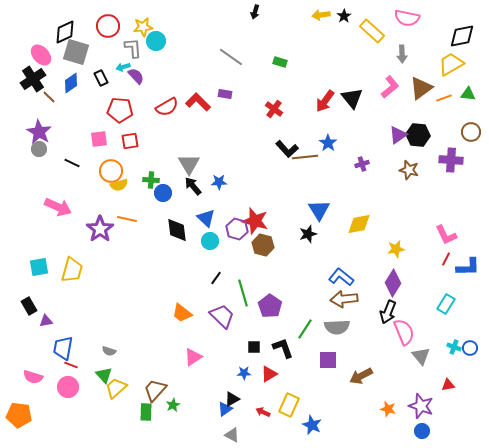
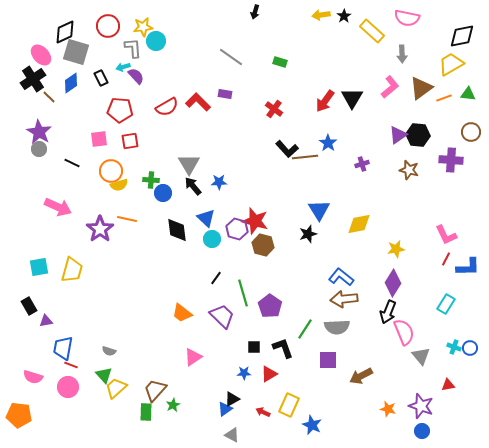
black triangle at (352, 98): rotated 10 degrees clockwise
cyan circle at (210, 241): moved 2 px right, 2 px up
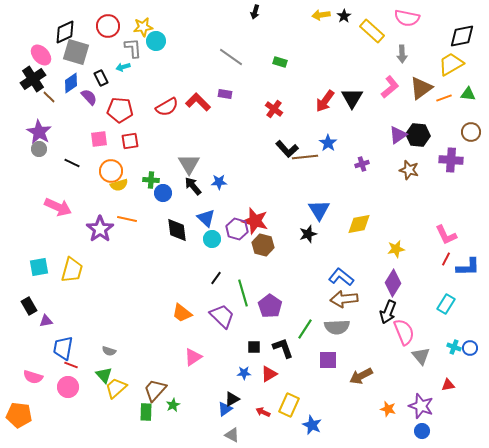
purple semicircle at (136, 76): moved 47 px left, 21 px down
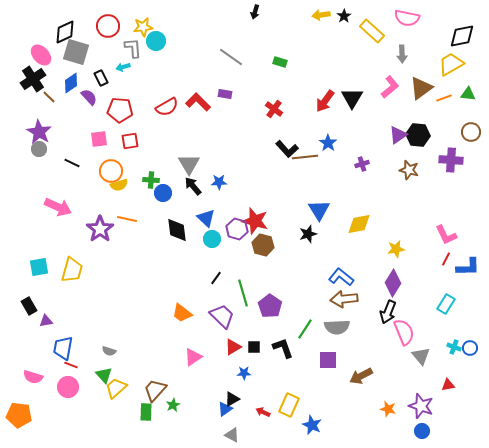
red triangle at (269, 374): moved 36 px left, 27 px up
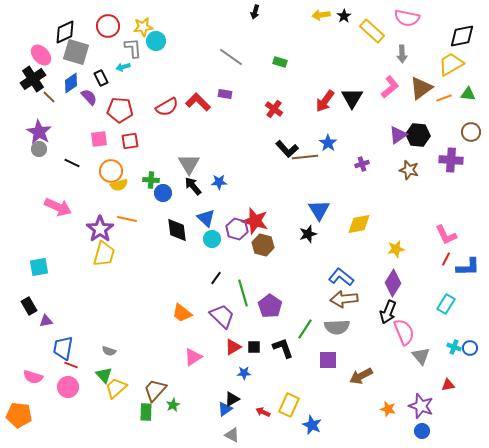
yellow trapezoid at (72, 270): moved 32 px right, 16 px up
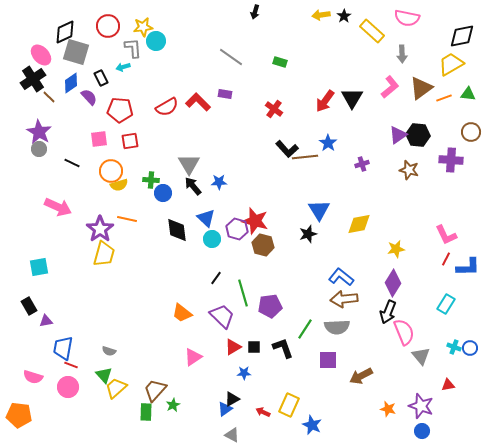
purple pentagon at (270, 306): rotated 30 degrees clockwise
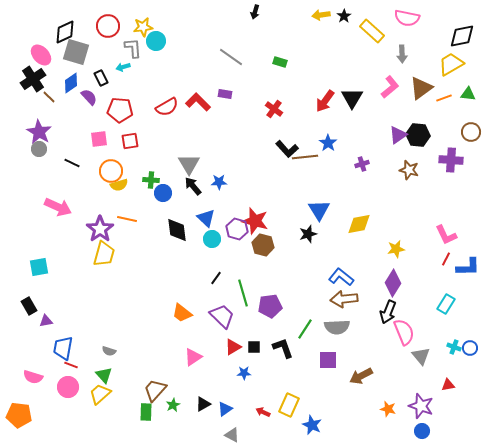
yellow trapezoid at (116, 388): moved 16 px left, 6 px down
black triangle at (232, 399): moved 29 px left, 5 px down
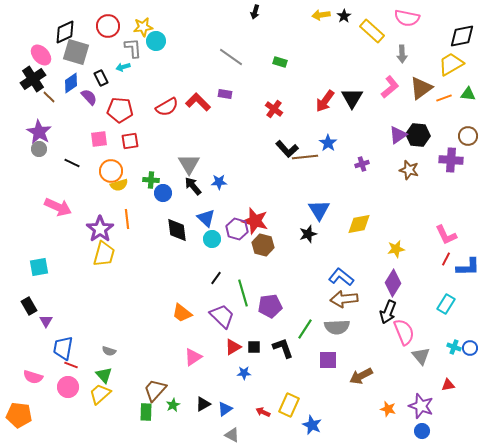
brown circle at (471, 132): moved 3 px left, 4 px down
orange line at (127, 219): rotated 72 degrees clockwise
purple triangle at (46, 321): rotated 48 degrees counterclockwise
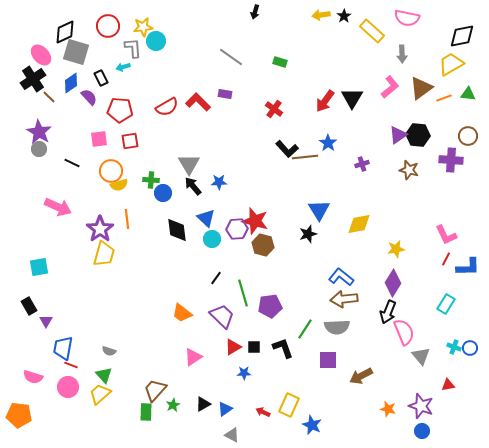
purple hexagon at (237, 229): rotated 20 degrees counterclockwise
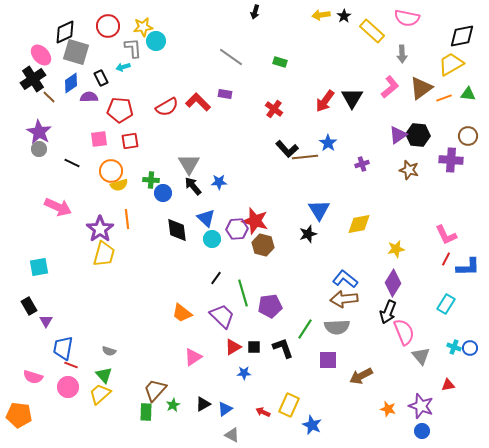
purple semicircle at (89, 97): rotated 48 degrees counterclockwise
blue L-shape at (341, 277): moved 4 px right, 2 px down
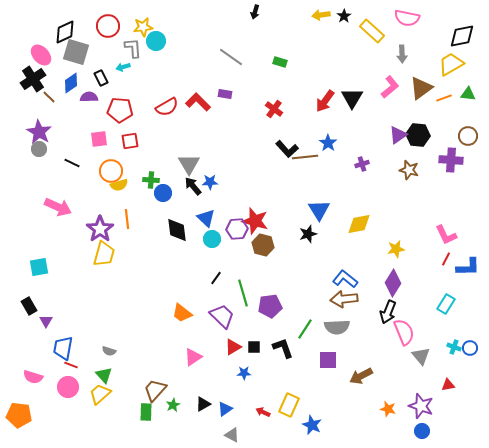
blue star at (219, 182): moved 9 px left
